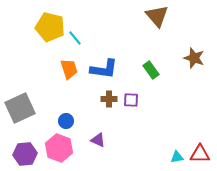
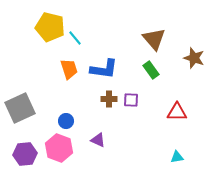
brown triangle: moved 3 px left, 23 px down
red triangle: moved 23 px left, 42 px up
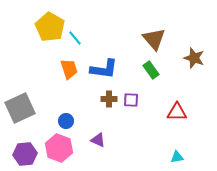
yellow pentagon: rotated 16 degrees clockwise
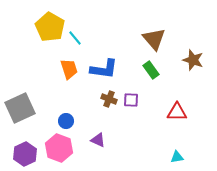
brown star: moved 1 px left, 2 px down
brown cross: rotated 21 degrees clockwise
purple hexagon: rotated 20 degrees counterclockwise
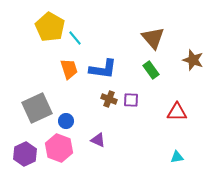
brown triangle: moved 1 px left, 1 px up
blue L-shape: moved 1 px left
gray square: moved 17 px right
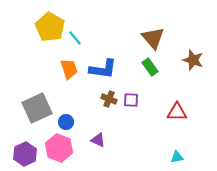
green rectangle: moved 1 px left, 3 px up
blue circle: moved 1 px down
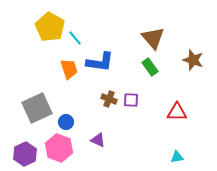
blue L-shape: moved 3 px left, 7 px up
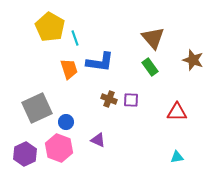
cyan line: rotated 21 degrees clockwise
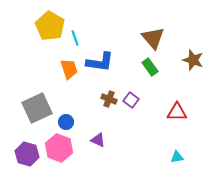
yellow pentagon: moved 1 px up
purple square: rotated 35 degrees clockwise
purple hexagon: moved 2 px right; rotated 20 degrees counterclockwise
